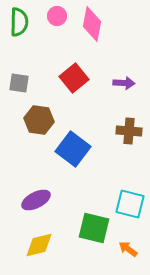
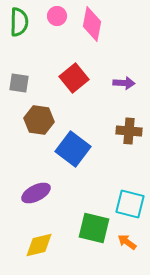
purple ellipse: moved 7 px up
orange arrow: moved 1 px left, 7 px up
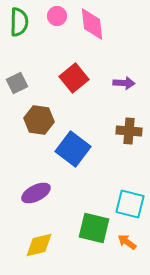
pink diamond: rotated 16 degrees counterclockwise
gray square: moved 2 px left; rotated 35 degrees counterclockwise
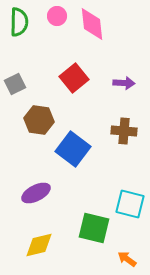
gray square: moved 2 px left, 1 px down
brown cross: moved 5 px left
orange arrow: moved 17 px down
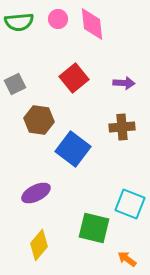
pink circle: moved 1 px right, 3 px down
green semicircle: rotated 84 degrees clockwise
brown cross: moved 2 px left, 4 px up; rotated 10 degrees counterclockwise
cyan square: rotated 8 degrees clockwise
yellow diamond: rotated 36 degrees counterclockwise
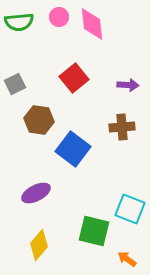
pink circle: moved 1 px right, 2 px up
purple arrow: moved 4 px right, 2 px down
cyan square: moved 5 px down
green square: moved 3 px down
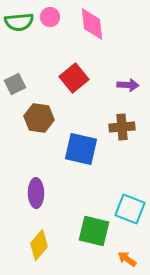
pink circle: moved 9 px left
brown hexagon: moved 2 px up
blue square: moved 8 px right; rotated 24 degrees counterclockwise
purple ellipse: rotated 64 degrees counterclockwise
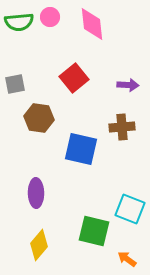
gray square: rotated 15 degrees clockwise
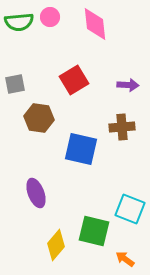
pink diamond: moved 3 px right
red square: moved 2 px down; rotated 8 degrees clockwise
purple ellipse: rotated 20 degrees counterclockwise
yellow diamond: moved 17 px right
orange arrow: moved 2 px left
